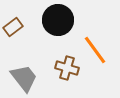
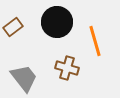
black circle: moved 1 px left, 2 px down
orange line: moved 9 px up; rotated 20 degrees clockwise
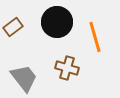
orange line: moved 4 px up
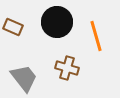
brown rectangle: rotated 60 degrees clockwise
orange line: moved 1 px right, 1 px up
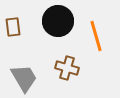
black circle: moved 1 px right, 1 px up
brown rectangle: rotated 60 degrees clockwise
gray trapezoid: rotated 8 degrees clockwise
